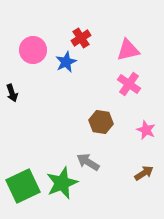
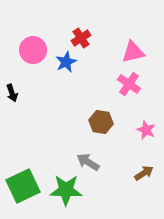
pink triangle: moved 5 px right, 2 px down
green star: moved 4 px right, 7 px down; rotated 24 degrees clockwise
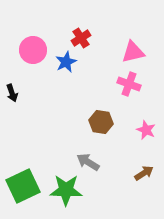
pink cross: rotated 15 degrees counterclockwise
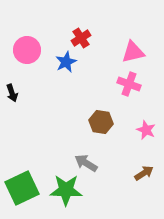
pink circle: moved 6 px left
gray arrow: moved 2 px left, 1 px down
green square: moved 1 px left, 2 px down
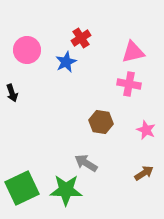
pink cross: rotated 10 degrees counterclockwise
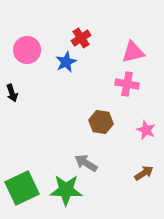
pink cross: moved 2 px left
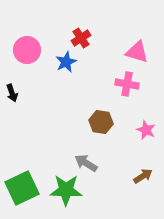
pink triangle: moved 4 px right; rotated 30 degrees clockwise
brown arrow: moved 1 px left, 3 px down
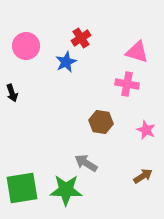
pink circle: moved 1 px left, 4 px up
green square: rotated 16 degrees clockwise
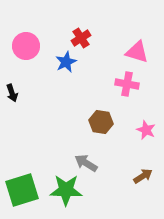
green square: moved 2 px down; rotated 8 degrees counterclockwise
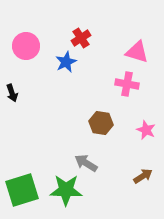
brown hexagon: moved 1 px down
